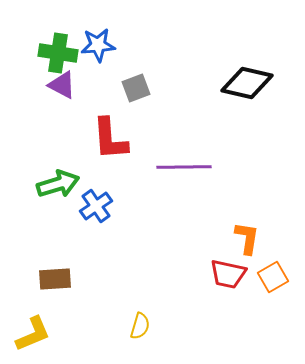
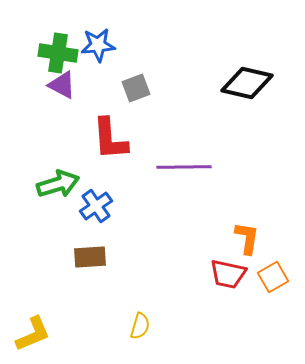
brown rectangle: moved 35 px right, 22 px up
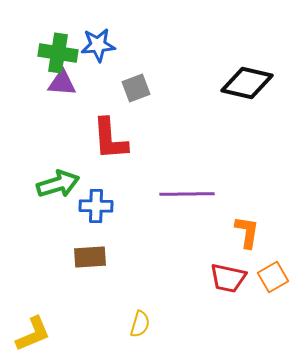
purple triangle: moved 2 px up; rotated 24 degrees counterclockwise
purple line: moved 3 px right, 27 px down
blue cross: rotated 36 degrees clockwise
orange L-shape: moved 6 px up
red trapezoid: moved 4 px down
yellow semicircle: moved 2 px up
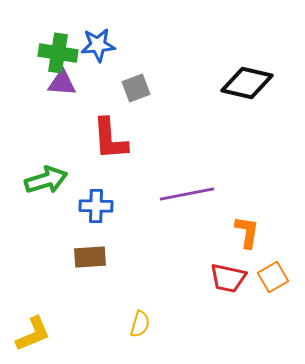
green arrow: moved 12 px left, 4 px up
purple line: rotated 10 degrees counterclockwise
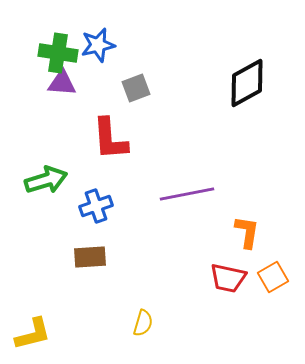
blue star: rotated 8 degrees counterclockwise
black diamond: rotated 42 degrees counterclockwise
blue cross: rotated 20 degrees counterclockwise
yellow semicircle: moved 3 px right, 1 px up
yellow L-shape: rotated 9 degrees clockwise
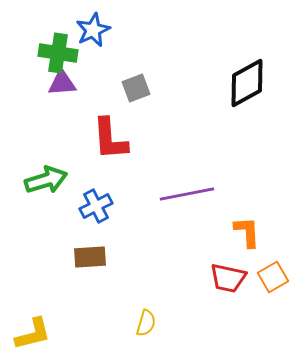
blue star: moved 5 px left, 15 px up; rotated 12 degrees counterclockwise
purple triangle: rotated 8 degrees counterclockwise
blue cross: rotated 8 degrees counterclockwise
orange L-shape: rotated 12 degrees counterclockwise
yellow semicircle: moved 3 px right
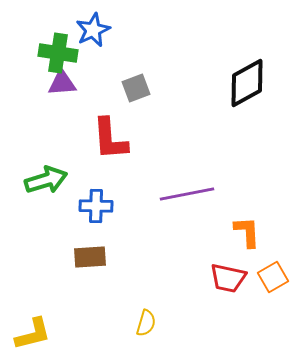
blue cross: rotated 28 degrees clockwise
